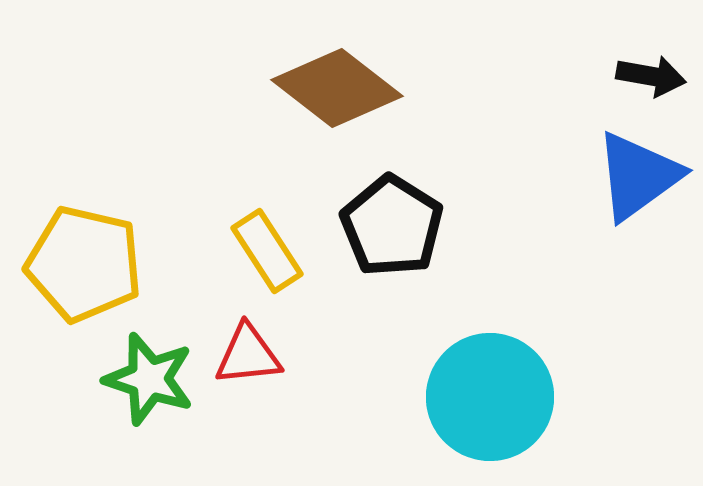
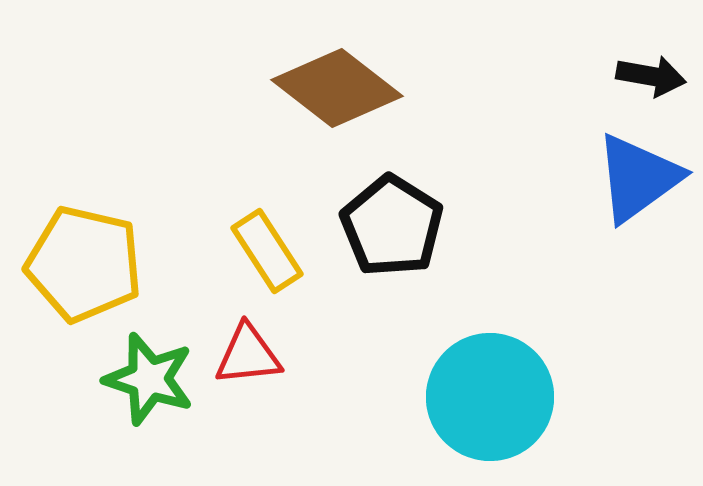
blue triangle: moved 2 px down
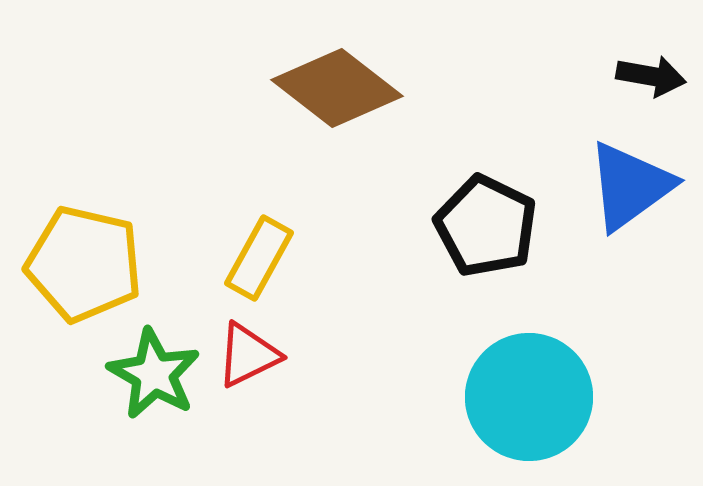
blue triangle: moved 8 px left, 8 px down
black pentagon: moved 94 px right; rotated 6 degrees counterclockwise
yellow rectangle: moved 8 px left, 7 px down; rotated 62 degrees clockwise
red triangle: rotated 20 degrees counterclockwise
green star: moved 5 px right, 5 px up; rotated 12 degrees clockwise
cyan circle: moved 39 px right
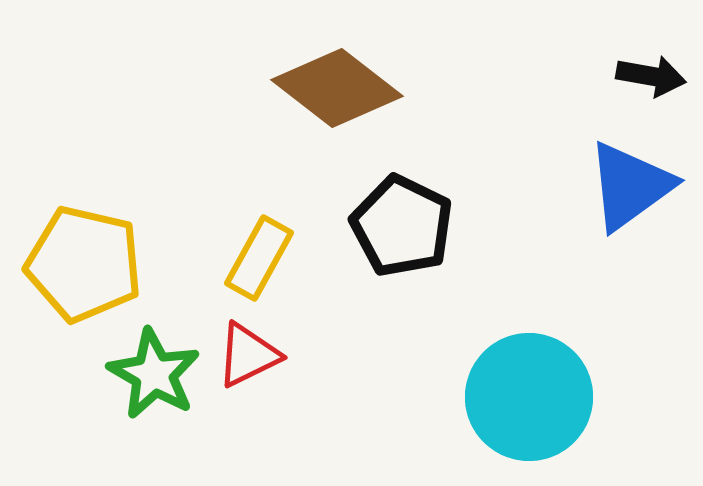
black pentagon: moved 84 px left
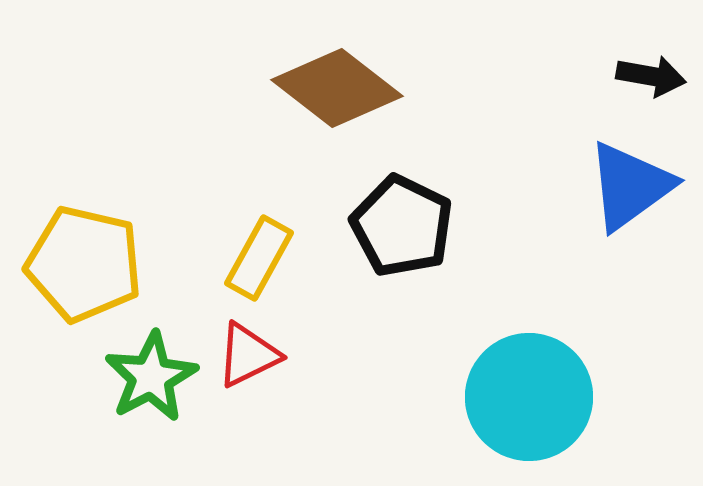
green star: moved 3 px left, 3 px down; rotated 14 degrees clockwise
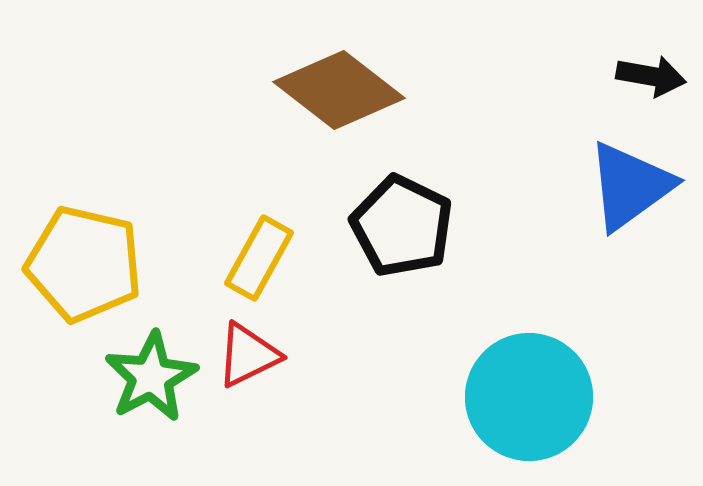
brown diamond: moved 2 px right, 2 px down
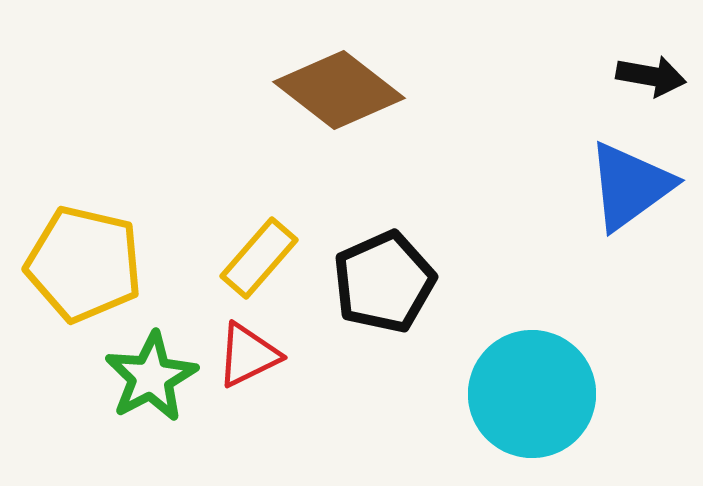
black pentagon: moved 18 px left, 56 px down; rotated 22 degrees clockwise
yellow rectangle: rotated 12 degrees clockwise
cyan circle: moved 3 px right, 3 px up
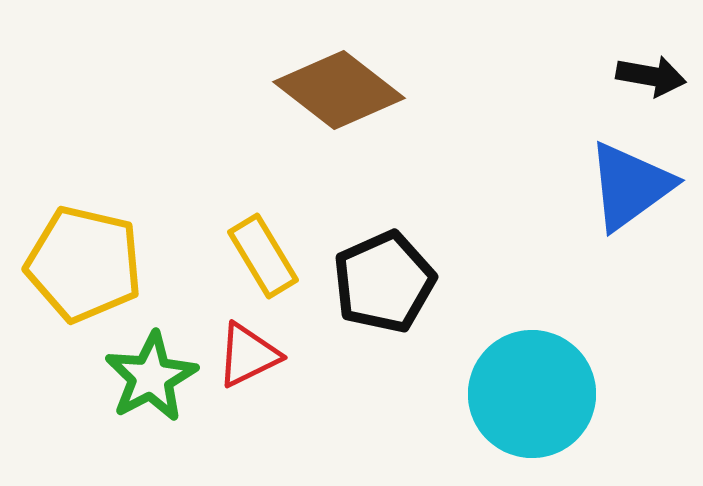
yellow rectangle: moved 4 px right, 2 px up; rotated 72 degrees counterclockwise
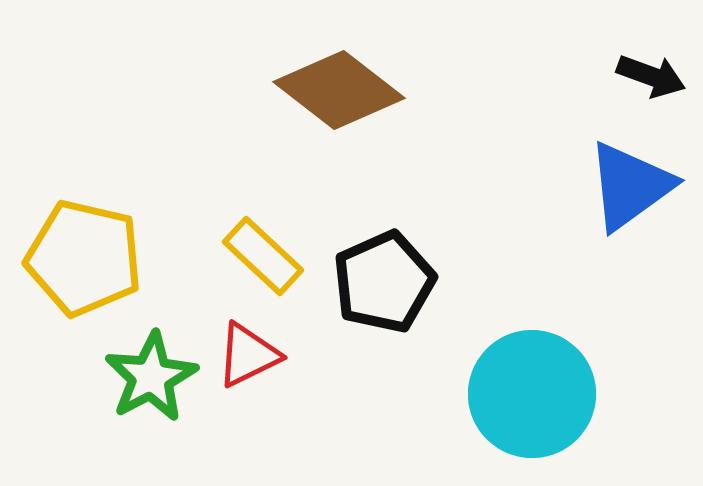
black arrow: rotated 10 degrees clockwise
yellow rectangle: rotated 16 degrees counterclockwise
yellow pentagon: moved 6 px up
